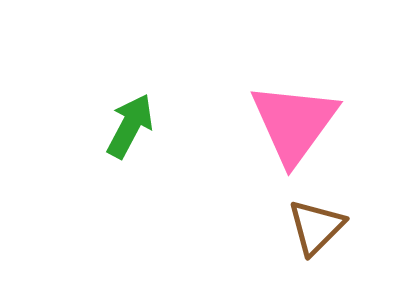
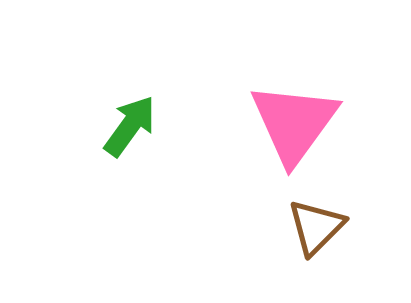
green arrow: rotated 8 degrees clockwise
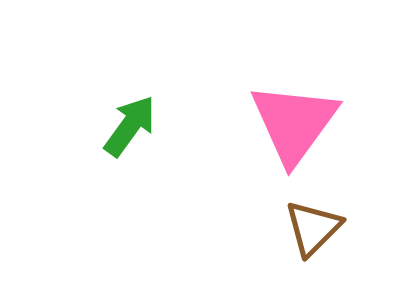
brown triangle: moved 3 px left, 1 px down
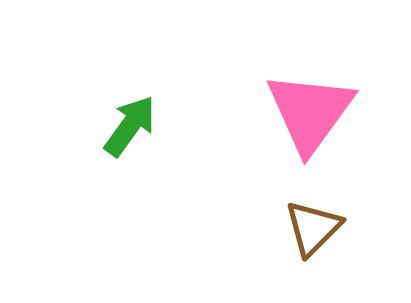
pink triangle: moved 16 px right, 11 px up
